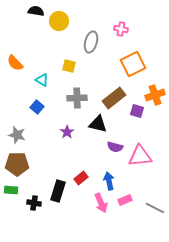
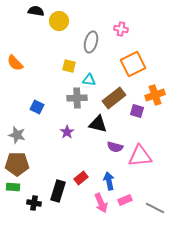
cyan triangle: moved 47 px right; rotated 24 degrees counterclockwise
blue square: rotated 16 degrees counterclockwise
green rectangle: moved 2 px right, 3 px up
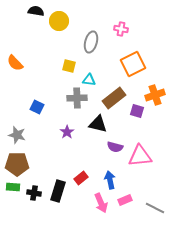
blue arrow: moved 1 px right, 1 px up
black cross: moved 10 px up
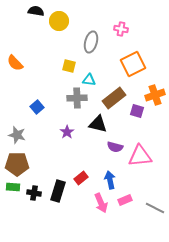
blue square: rotated 24 degrees clockwise
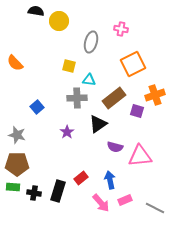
black triangle: rotated 48 degrees counterclockwise
pink arrow: rotated 18 degrees counterclockwise
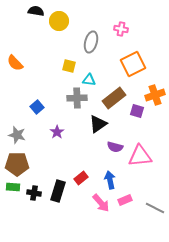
purple star: moved 10 px left
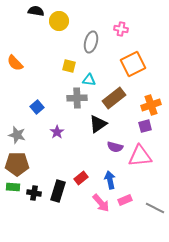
orange cross: moved 4 px left, 10 px down
purple square: moved 8 px right, 15 px down; rotated 32 degrees counterclockwise
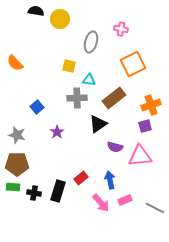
yellow circle: moved 1 px right, 2 px up
